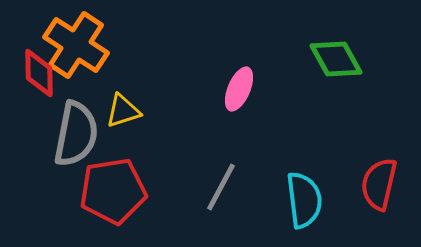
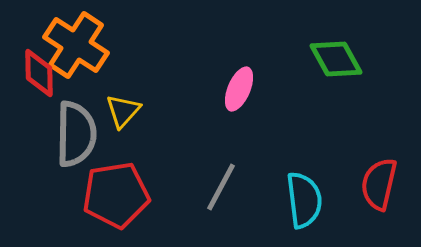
yellow triangle: rotated 30 degrees counterclockwise
gray semicircle: rotated 10 degrees counterclockwise
red pentagon: moved 3 px right, 4 px down
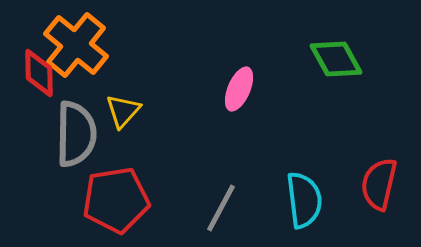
orange cross: rotated 6 degrees clockwise
gray line: moved 21 px down
red pentagon: moved 5 px down
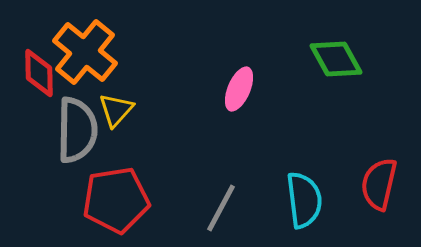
orange cross: moved 9 px right, 7 px down
yellow triangle: moved 7 px left, 1 px up
gray semicircle: moved 1 px right, 4 px up
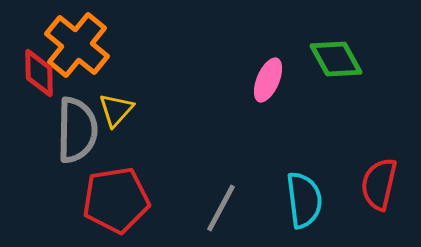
orange cross: moved 8 px left, 7 px up
pink ellipse: moved 29 px right, 9 px up
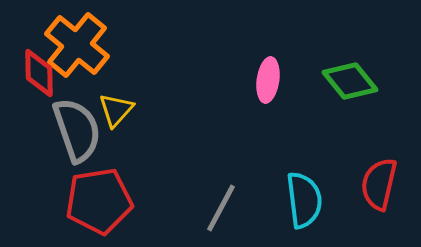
green diamond: moved 14 px right, 22 px down; rotated 10 degrees counterclockwise
pink ellipse: rotated 15 degrees counterclockwise
gray semicircle: rotated 20 degrees counterclockwise
red pentagon: moved 17 px left, 1 px down
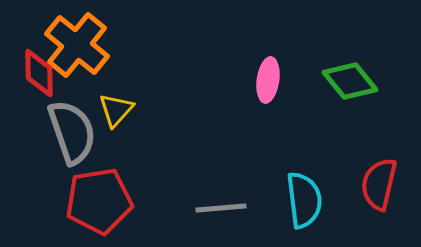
gray semicircle: moved 5 px left, 2 px down
gray line: rotated 57 degrees clockwise
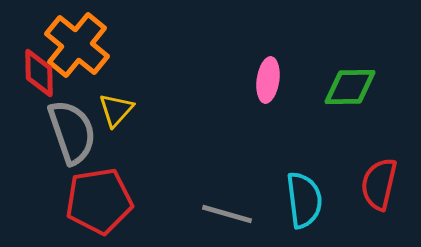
green diamond: moved 6 px down; rotated 52 degrees counterclockwise
gray line: moved 6 px right, 6 px down; rotated 21 degrees clockwise
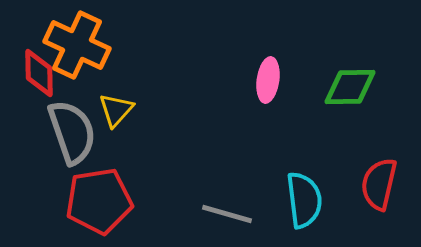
orange cross: rotated 14 degrees counterclockwise
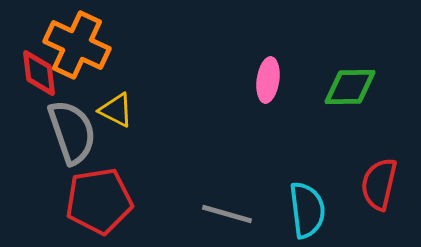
red diamond: rotated 6 degrees counterclockwise
yellow triangle: rotated 45 degrees counterclockwise
cyan semicircle: moved 3 px right, 10 px down
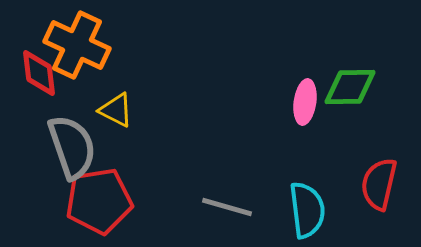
pink ellipse: moved 37 px right, 22 px down
gray semicircle: moved 15 px down
gray line: moved 7 px up
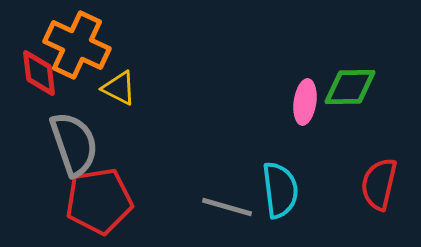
yellow triangle: moved 3 px right, 22 px up
gray semicircle: moved 2 px right, 3 px up
cyan semicircle: moved 27 px left, 20 px up
